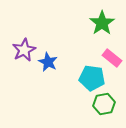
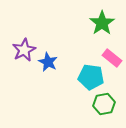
cyan pentagon: moved 1 px left, 1 px up
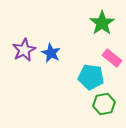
blue star: moved 3 px right, 9 px up
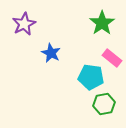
purple star: moved 26 px up
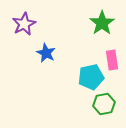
blue star: moved 5 px left
pink rectangle: moved 2 px down; rotated 42 degrees clockwise
cyan pentagon: rotated 20 degrees counterclockwise
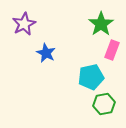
green star: moved 1 px left, 1 px down
pink rectangle: moved 10 px up; rotated 30 degrees clockwise
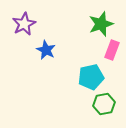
green star: rotated 15 degrees clockwise
blue star: moved 3 px up
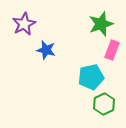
blue star: rotated 12 degrees counterclockwise
green hexagon: rotated 15 degrees counterclockwise
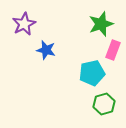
pink rectangle: moved 1 px right
cyan pentagon: moved 1 px right, 4 px up
green hexagon: rotated 10 degrees clockwise
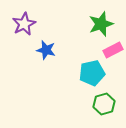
pink rectangle: rotated 42 degrees clockwise
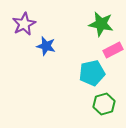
green star: rotated 30 degrees clockwise
blue star: moved 4 px up
